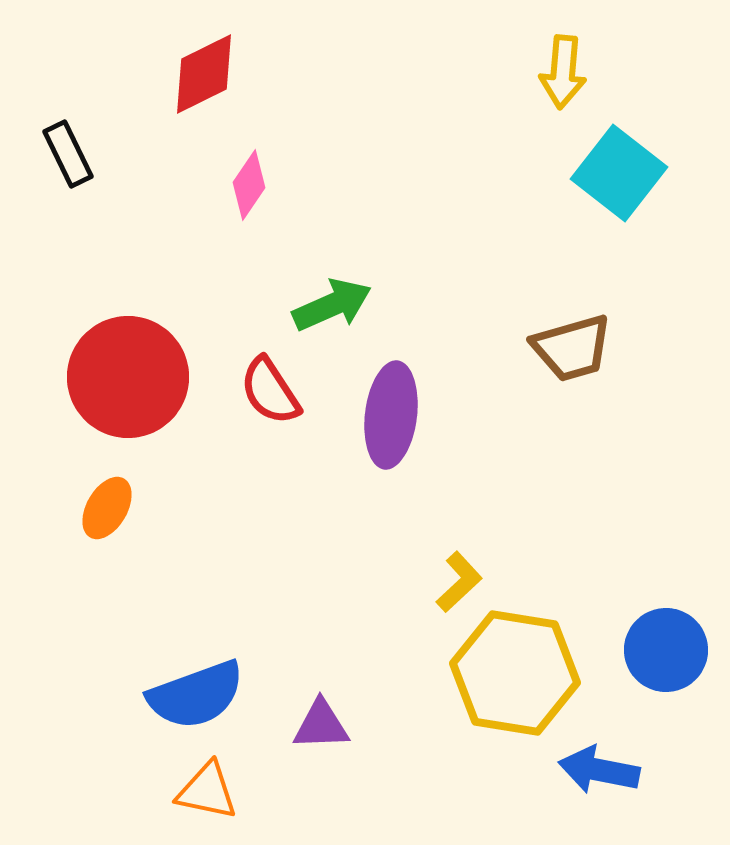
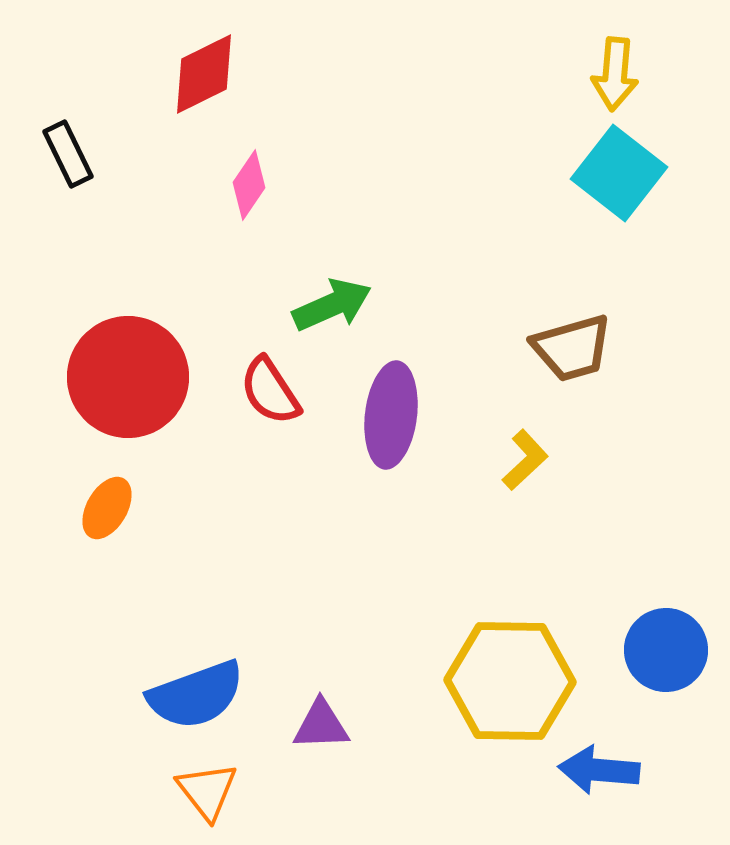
yellow arrow: moved 52 px right, 2 px down
yellow L-shape: moved 66 px right, 122 px up
yellow hexagon: moved 5 px left, 8 px down; rotated 8 degrees counterclockwise
blue arrow: rotated 6 degrees counterclockwise
orange triangle: rotated 40 degrees clockwise
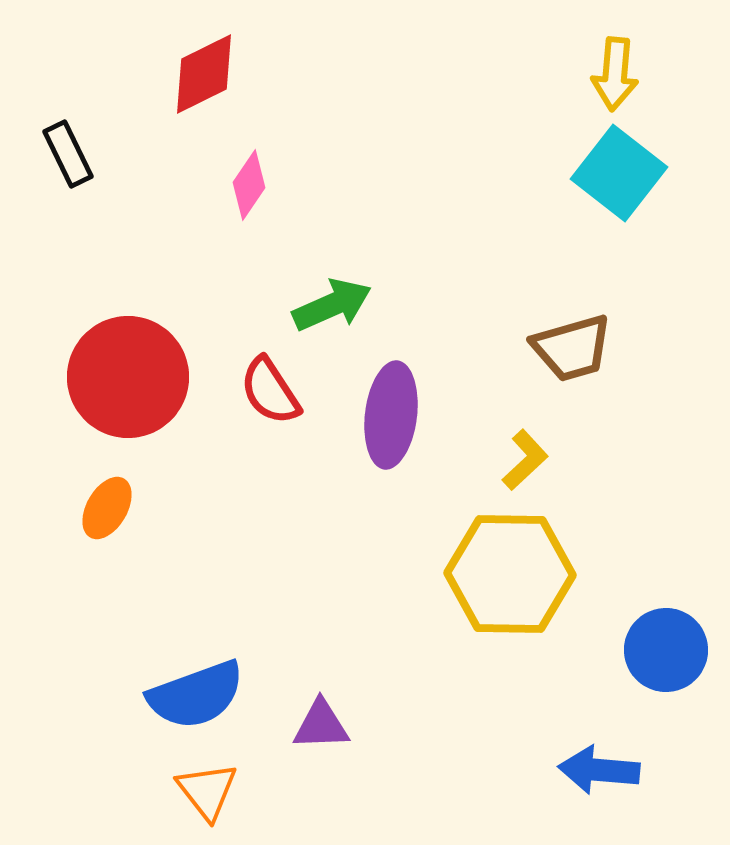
yellow hexagon: moved 107 px up
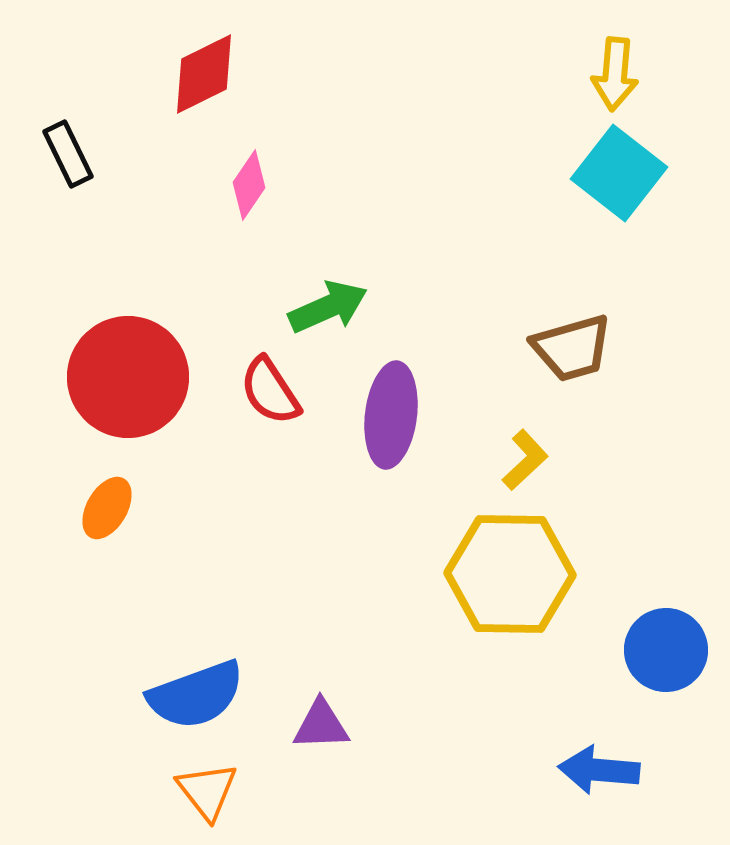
green arrow: moved 4 px left, 2 px down
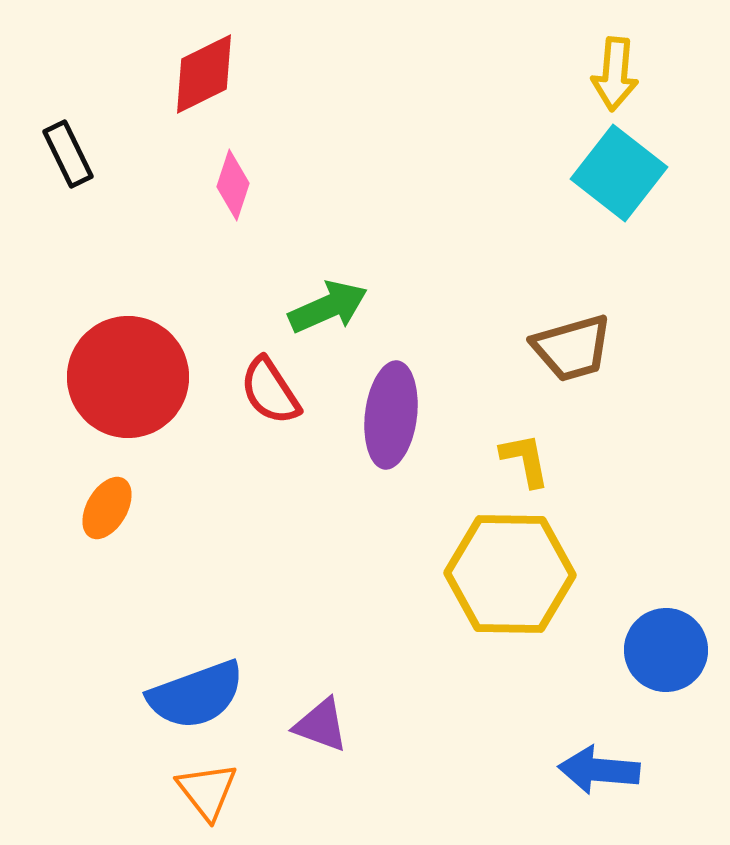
pink diamond: moved 16 px left; rotated 16 degrees counterclockwise
yellow L-shape: rotated 58 degrees counterclockwise
purple triangle: rotated 22 degrees clockwise
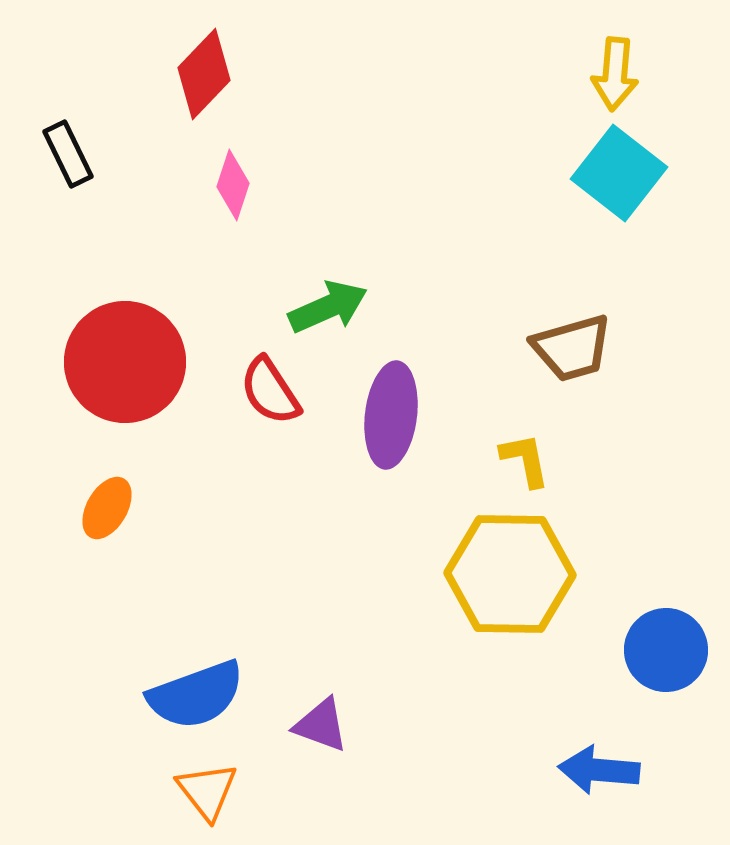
red diamond: rotated 20 degrees counterclockwise
red circle: moved 3 px left, 15 px up
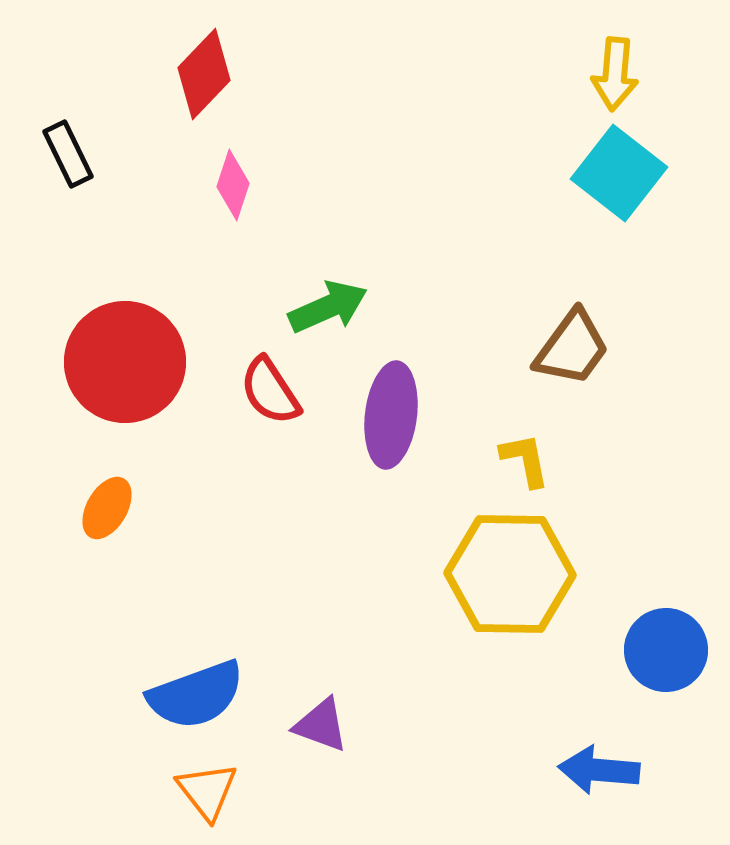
brown trapezoid: rotated 38 degrees counterclockwise
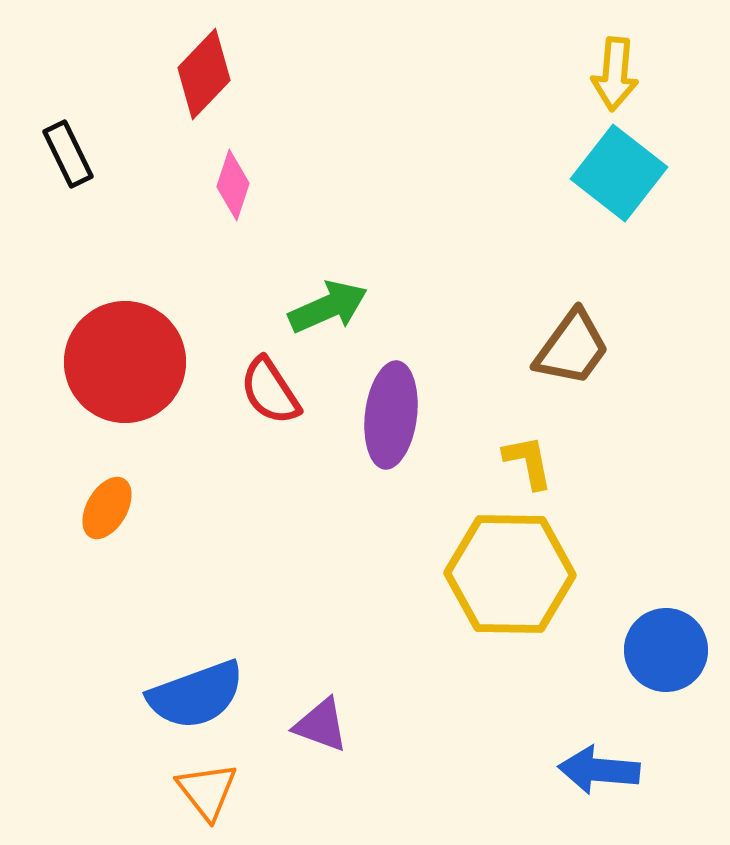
yellow L-shape: moved 3 px right, 2 px down
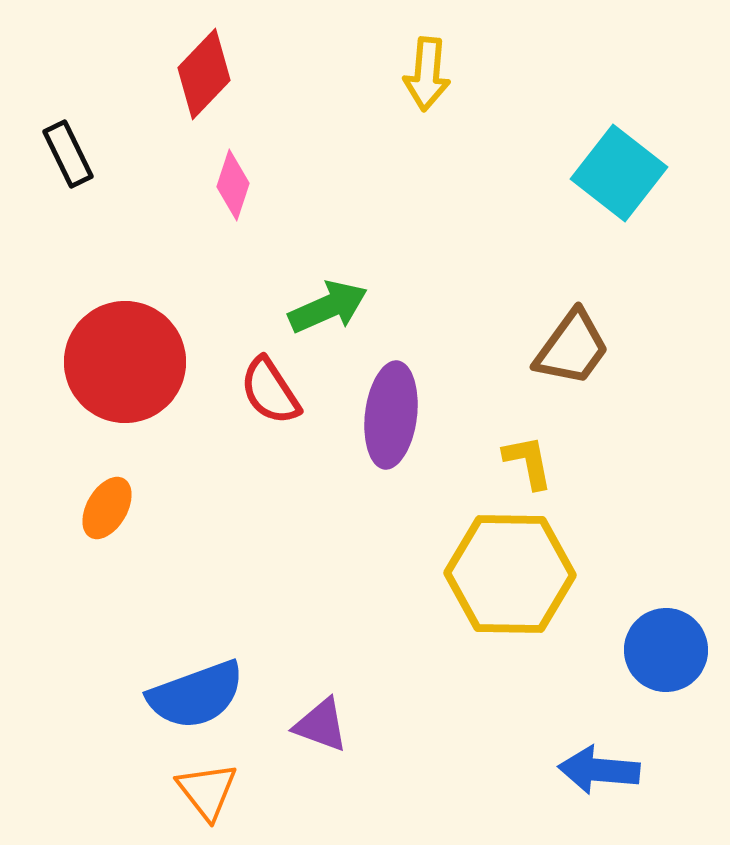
yellow arrow: moved 188 px left
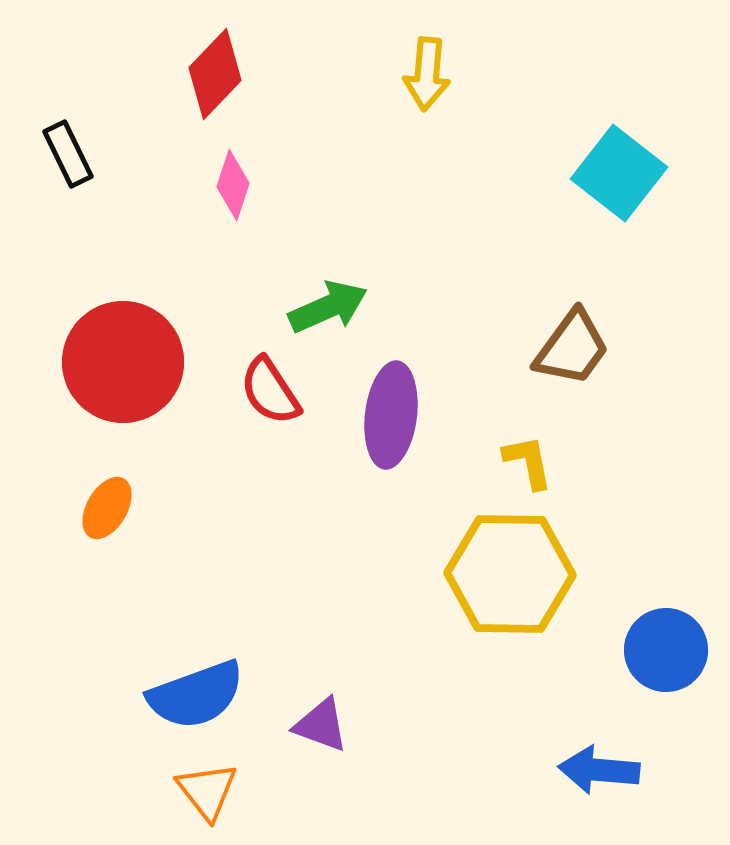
red diamond: moved 11 px right
red circle: moved 2 px left
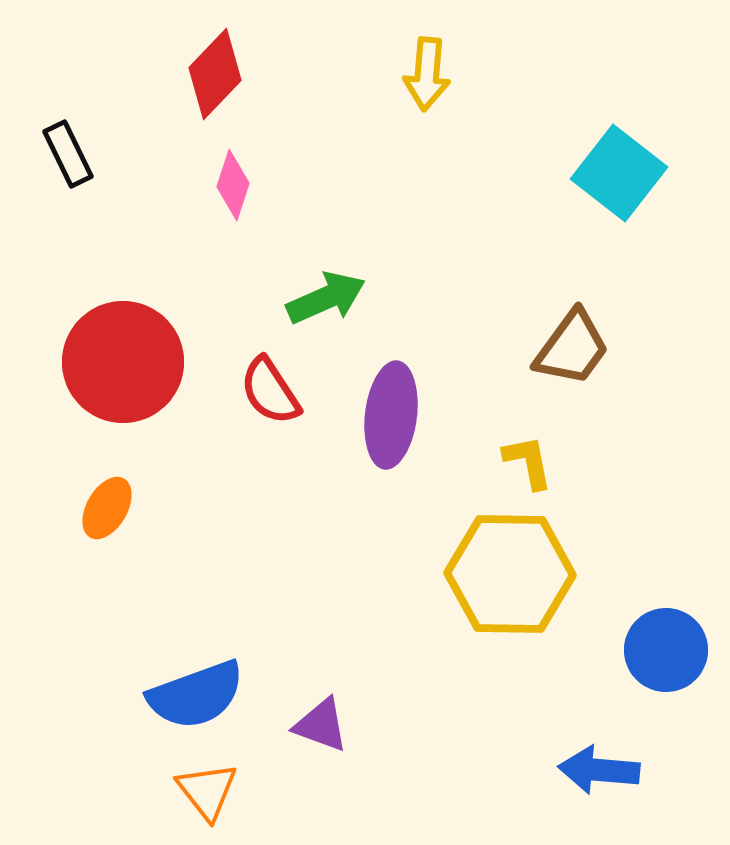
green arrow: moved 2 px left, 9 px up
